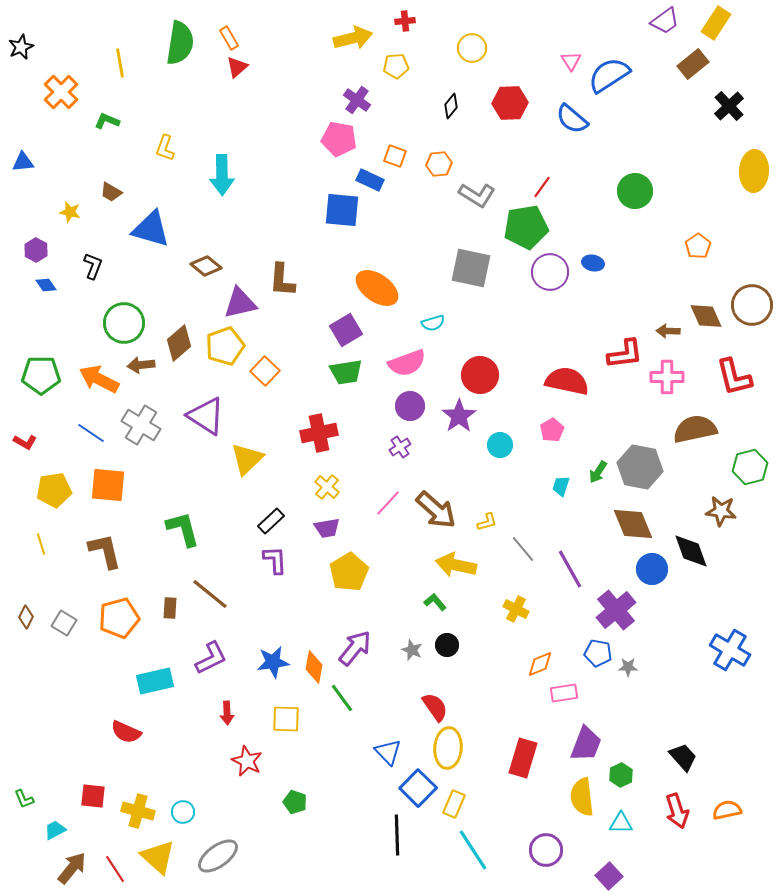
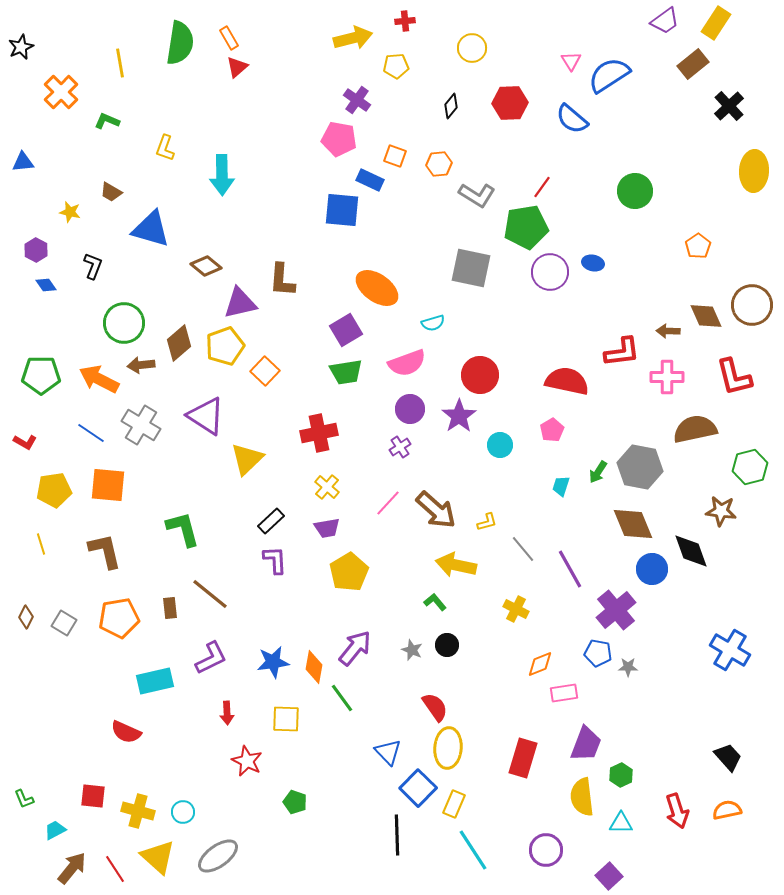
red L-shape at (625, 354): moved 3 px left, 2 px up
purple circle at (410, 406): moved 3 px down
brown rectangle at (170, 608): rotated 10 degrees counterclockwise
orange pentagon at (119, 618): rotated 6 degrees clockwise
black trapezoid at (683, 757): moved 45 px right
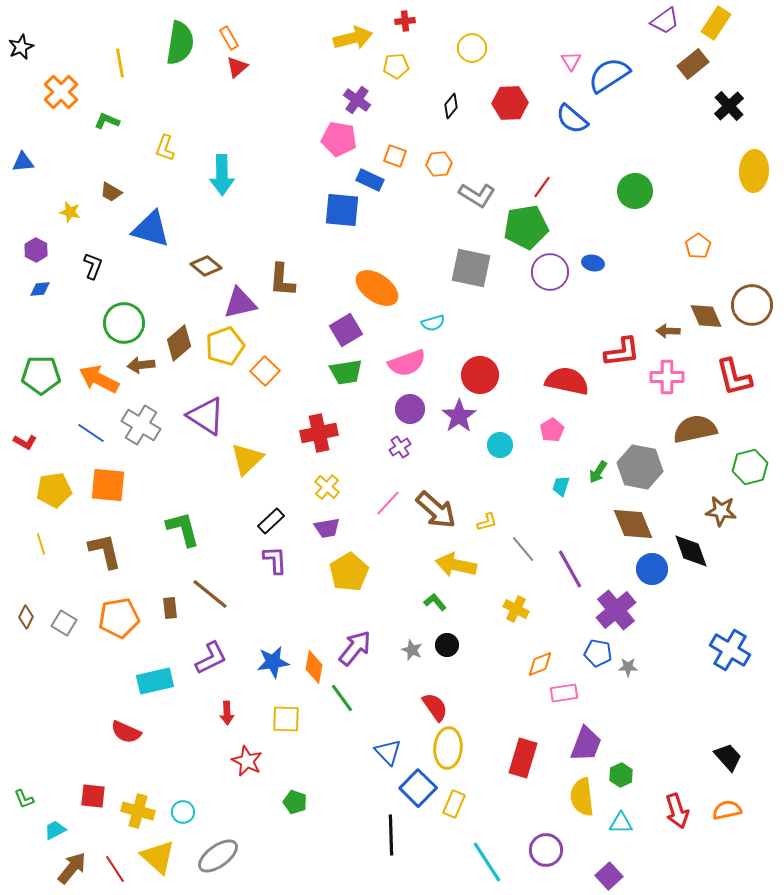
blue diamond at (46, 285): moved 6 px left, 4 px down; rotated 60 degrees counterclockwise
black line at (397, 835): moved 6 px left
cyan line at (473, 850): moved 14 px right, 12 px down
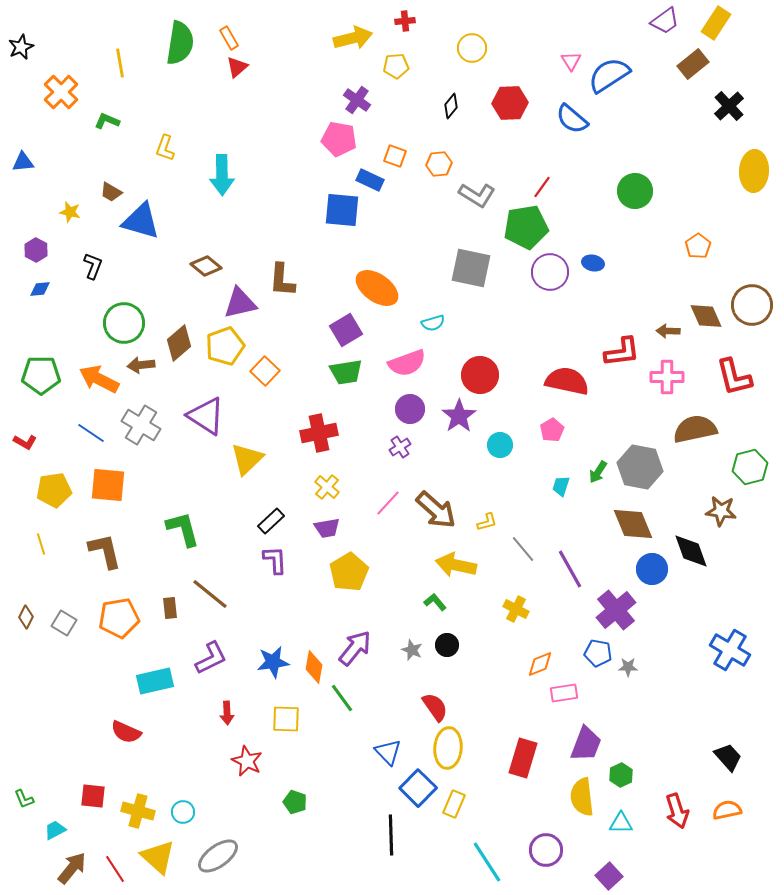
blue triangle at (151, 229): moved 10 px left, 8 px up
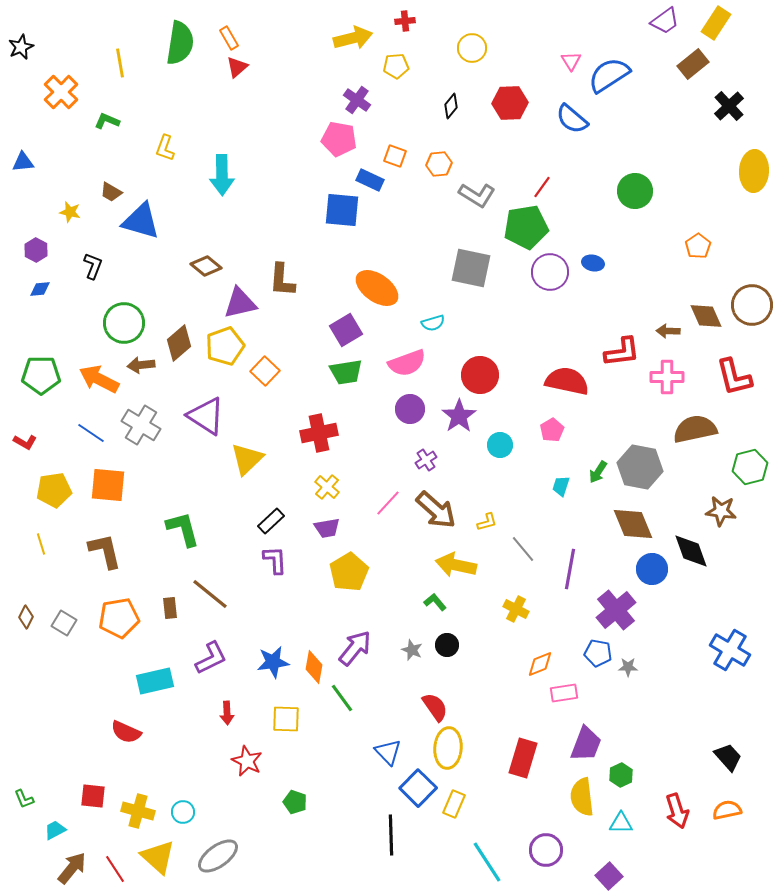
purple cross at (400, 447): moved 26 px right, 13 px down
purple line at (570, 569): rotated 39 degrees clockwise
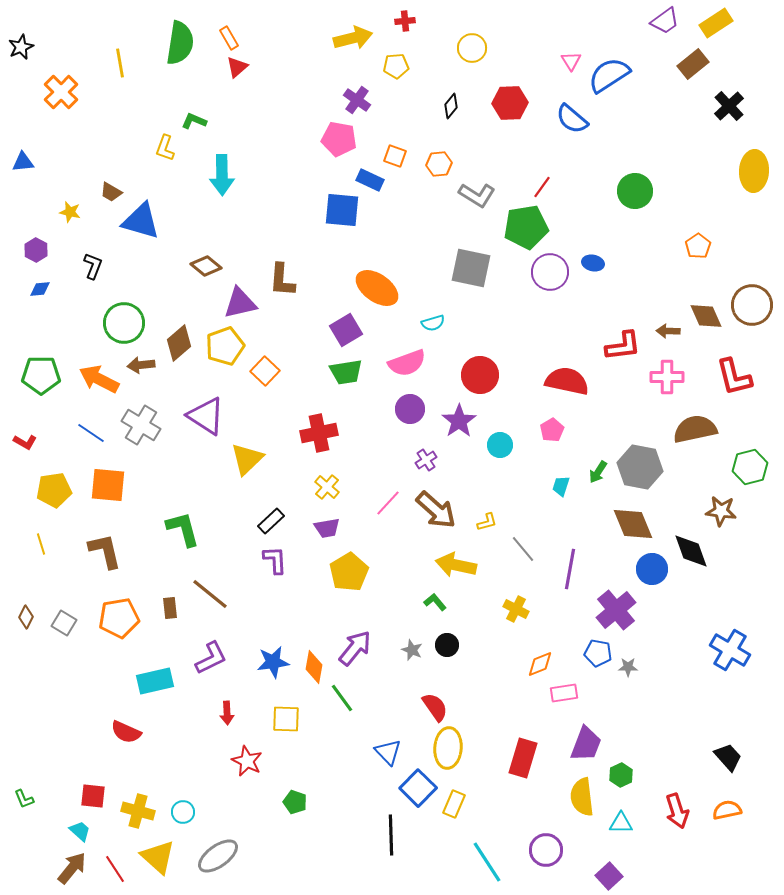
yellow rectangle at (716, 23): rotated 24 degrees clockwise
green L-shape at (107, 121): moved 87 px right
red L-shape at (622, 352): moved 1 px right, 6 px up
purple star at (459, 416): moved 5 px down
cyan trapezoid at (55, 830): moved 25 px right, 1 px down; rotated 70 degrees clockwise
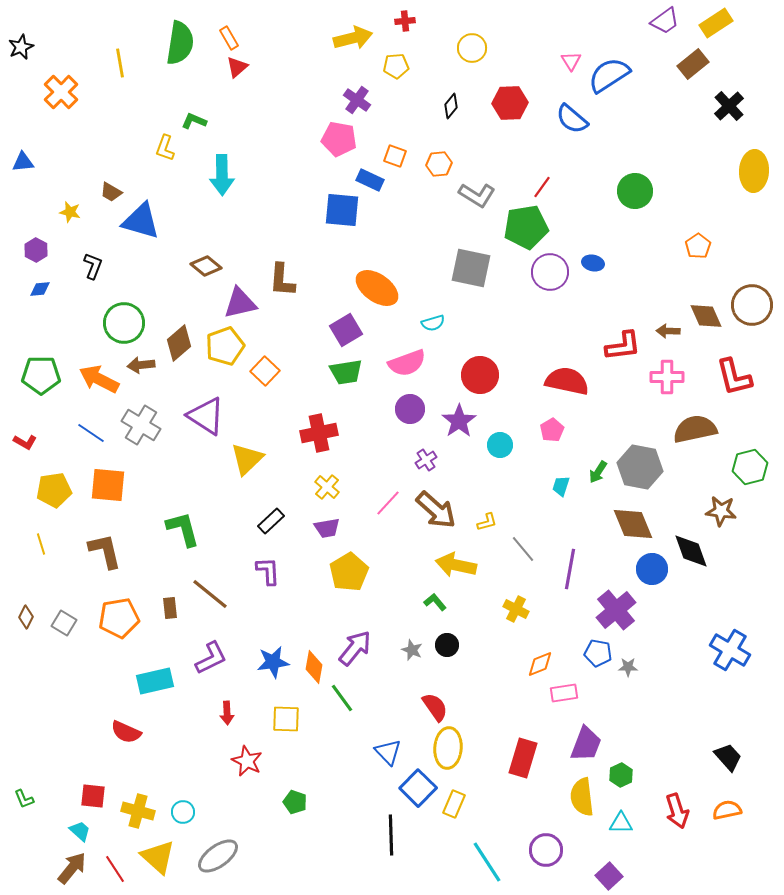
purple L-shape at (275, 560): moved 7 px left, 11 px down
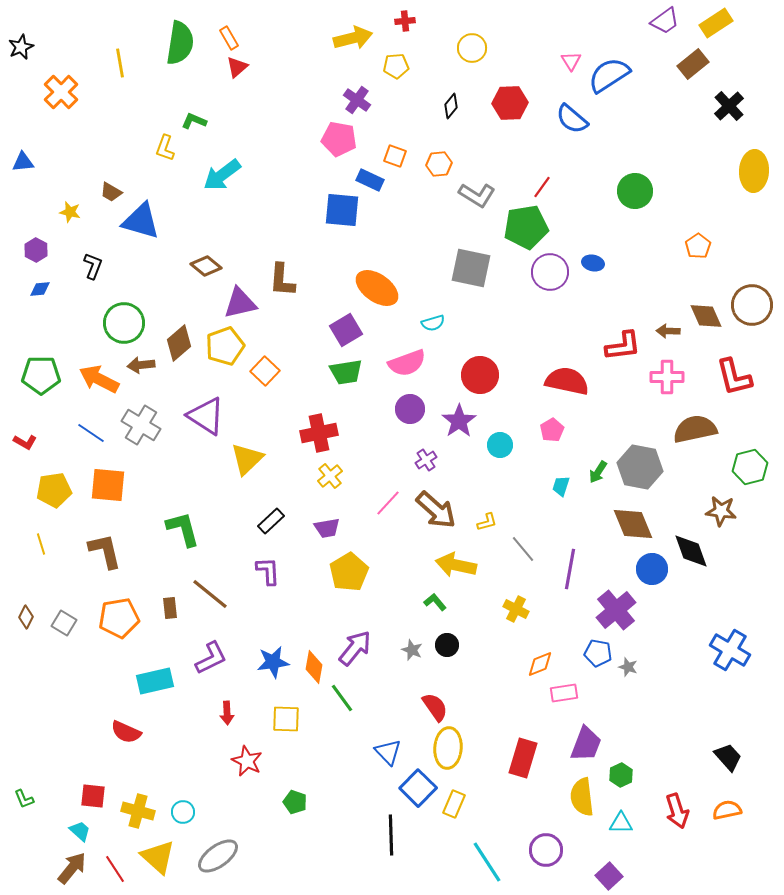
cyan arrow at (222, 175): rotated 54 degrees clockwise
yellow cross at (327, 487): moved 3 px right, 11 px up; rotated 10 degrees clockwise
gray star at (628, 667): rotated 18 degrees clockwise
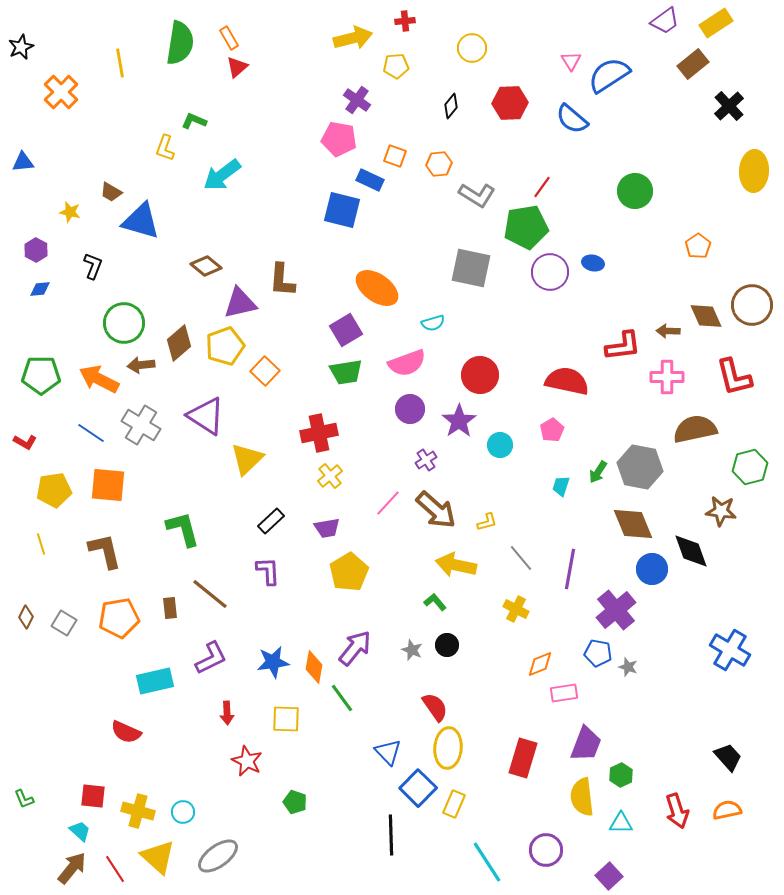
blue square at (342, 210): rotated 9 degrees clockwise
gray line at (523, 549): moved 2 px left, 9 px down
